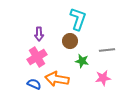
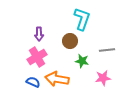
cyan L-shape: moved 4 px right
blue semicircle: moved 1 px left, 2 px up
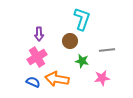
pink star: moved 1 px left
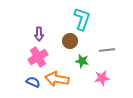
pink cross: moved 1 px right
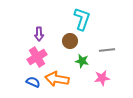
pink cross: moved 1 px left
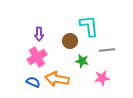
cyan L-shape: moved 7 px right, 7 px down; rotated 25 degrees counterclockwise
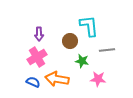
pink star: moved 4 px left, 1 px down; rotated 14 degrees clockwise
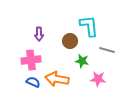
gray line: rotated 21 degrees clockwise
pink cross: moved 6 px left, 3 px down; rotated 24 degrees clockwise
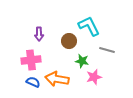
cyan L-shape: rotated 20 degrees counterclockwise
brown circle: moved 1 px left
pink star: moved 4 px left, 2 px up; rotated 21 degrees counterclockwise
